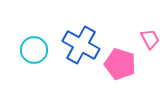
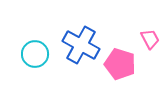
cyan circle: moved 1 px right, 4 px down
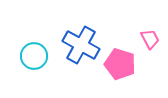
cyan circle: moved 1 px left, 2 px down
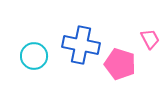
blue cross: rotated 18 degrees counterclockwise
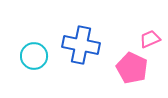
pink trapezoid: rotated 85 degrees counterclockwise
pink pentagon: moved 12 px right, 4 px down; rotated 8 degrees clockwise
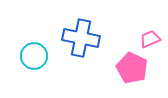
blue cross: moved 7 px up
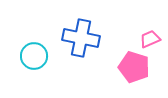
pink pentagon: moved 2 px right, 1 px up; rotated 8 degrees counterclockwise
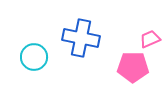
cyan circle: moved 1 px down
pink pentagon: moved 1 px left; rotated 16 degrees counterclockwise
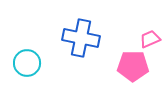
cyan circle: moved 7 px left, 6 px down
pink pentagon: moved 1 px up
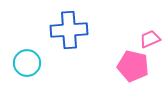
blue cross: moved 12 px left, 8 px up; rotated 15 degrees counterclockwise
pink pentagon: rotated 12 degrees clockwise
